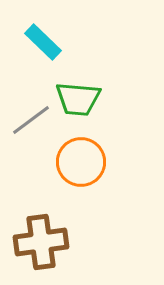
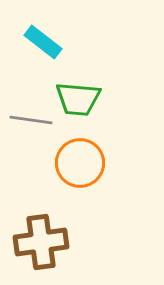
cyan rectangle: rotated 6 degrees counterclockwise
gray line: rotated 45 degrees clockwise
orange circle: moved 1 px left, 1 px down
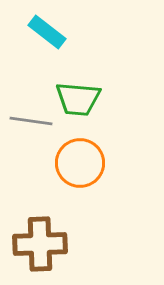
cyan rectangle: moved 4 px right, 10 px up
gray line: moved 1 px down
brown cross: moved 1 px left, 2 px down; rotated 6 degrees clockwise
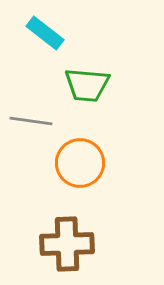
cyan rectangle: moved 2 px left, 1 px down
green trapezoid: moved 9 px right, 14 px up
brown cross: moved 27 px right
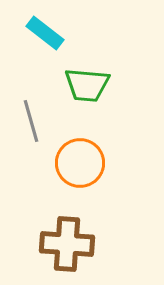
gray line: rotated 66 degrees clockwise
brown cross: rotated 6 degrees clockwise
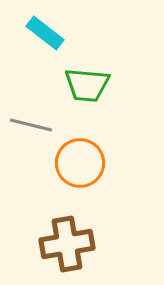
gray line: moved 4 px down; rotated 60 degrees counterclockwise
brown cross: rotated 14 degrees counterclockwise
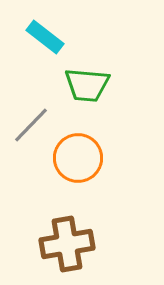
cyan rectangle: moved 4 px down
gray line: rotated 60 degrees counterclockwise
orange circle: moved 2 px left, 5 px up
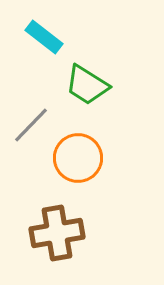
cyan rectangle: moved 1 px left
green trapezoid: rotated 27 degrees clockwise
brown cross: moved 10 px left, 11 px up
